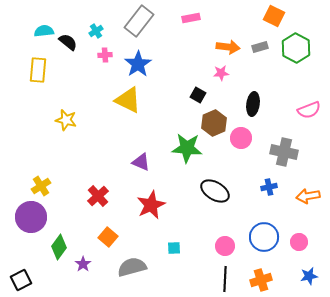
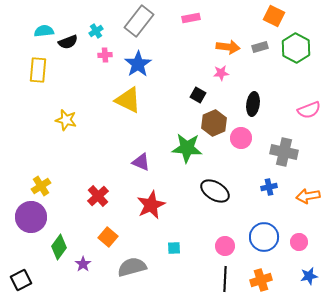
black semicircle at (68, 42): rotated 120 degrees clockwise
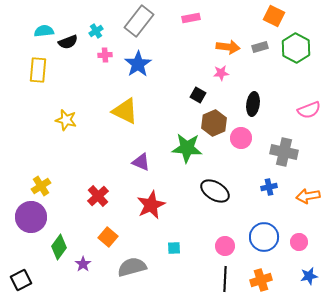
yellow triangle at (128, 100): moved 3 px left, 11 px down
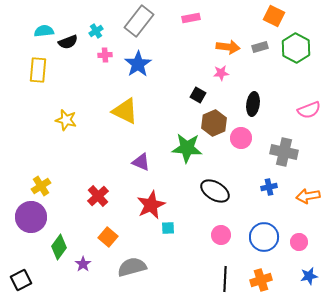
pink circle at (225, 246): moved 4 px left, 11 px up
cyan square at (174, 248): moved 6 px left, 20 px up
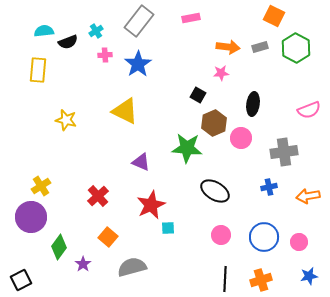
gray cross at (284, 152): rotated 20 degrees counterclockwise
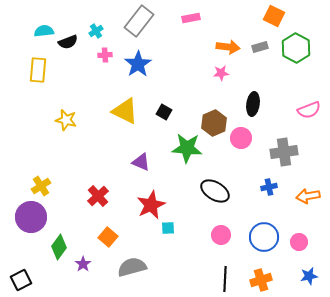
black square at (198, 95): moved 34 px left, 17 px down
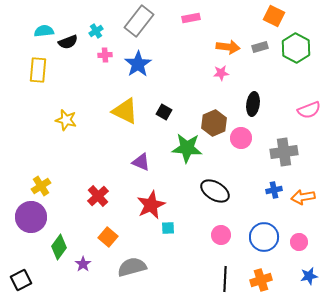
blue cross at (269, 187): moved 5 px right, 3 px down
orange arrow at (308, 196): moved 5 px left, 1 px down
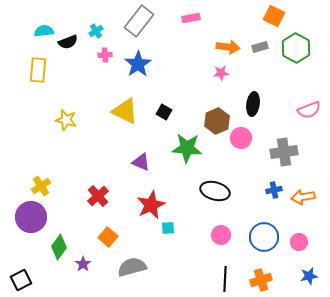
brown hexagon at (214, 123): moved 3 px right, 2 px up
black ellipse at (215, 191): rotated 16 degrees counterclockwise
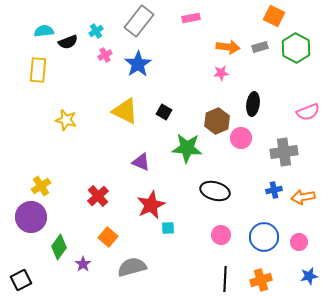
pink cross at (105, 55): rotated 24 degrees counterclockwise
pink semicircle at (309, 110): moved 1 px left, 2 px down
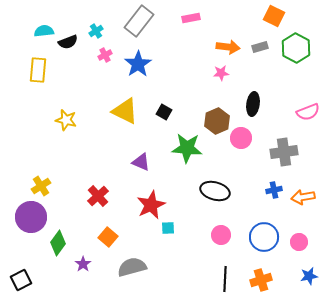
green diamond at (59, 247): moved 1 px left, 4 px up
